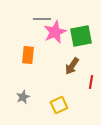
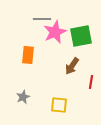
yellow square: rotated 30 degrees clockwise
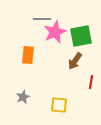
brown arrow: moved 3 px right, 5 px up
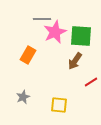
green square: rotated 15 degrees clockwise
orange rectangle: rotated 24 degrees clockwise
red line: rotated 48 degrees clockwise
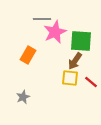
green square: moved 5 px down
red line: rotated 72 degrees clockwise
yellow square: moved 11 px right, 27 px up
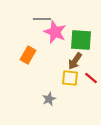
pink star: rotated 25 degrees counterclockwise
green square: moved 1 px up
red line: moved 4 px up
gray star: moved 26 px right, 2 px down
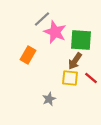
gray line: rotated 42 degrees counterclockwise
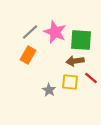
gray line: moved 12 px left, 13 px down
brown arrow: rotated 48 degrees clockwise
yellow square: moved 4 px down
gray star: moved 9 px up; rotated 16 degrees counterclockwise
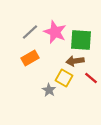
orange rectangle: moved 2 px right, 3 px down; rotated 30 degrees clockwise
yellow square: moved 6 px left, 4 px up; rotated 24 degrees clockwise
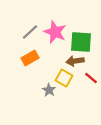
green square: moved 2 px down
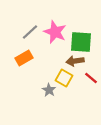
orange rectangle: moved 6 px left
